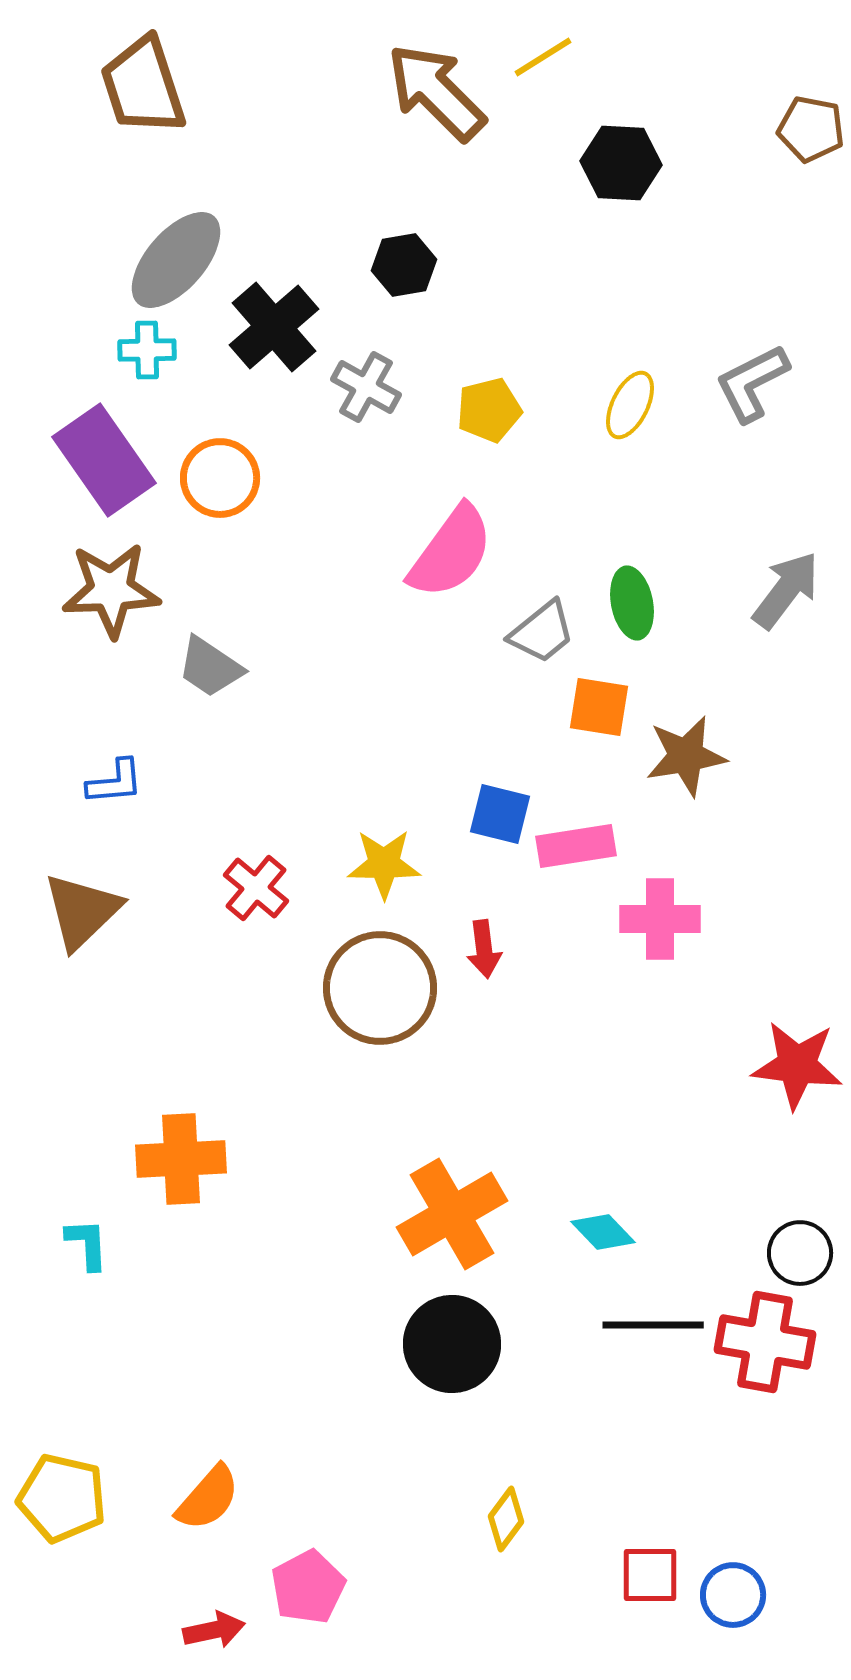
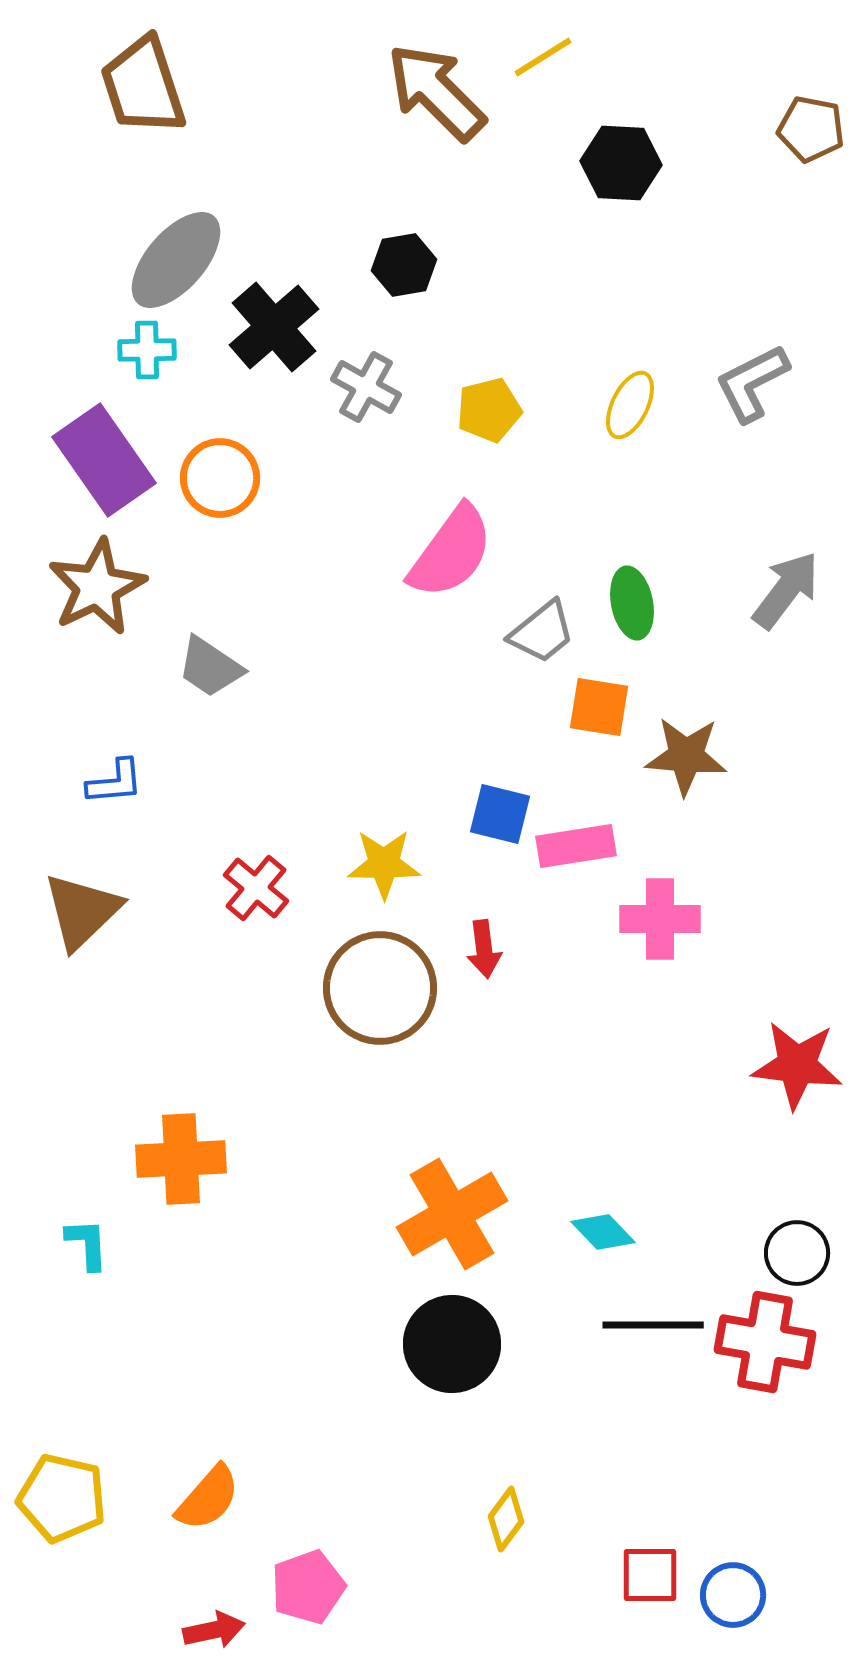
brown star at (111, 590): moved 14 px left, 3 px up; rotated 24 degrees counterclockwise
brown star at (686, 756): rotated 14 degrees clockwise
black circle at (800, 1253): moved 3 px left
pink pentagon at (308, 1587): rotated 8 degrees clockwise
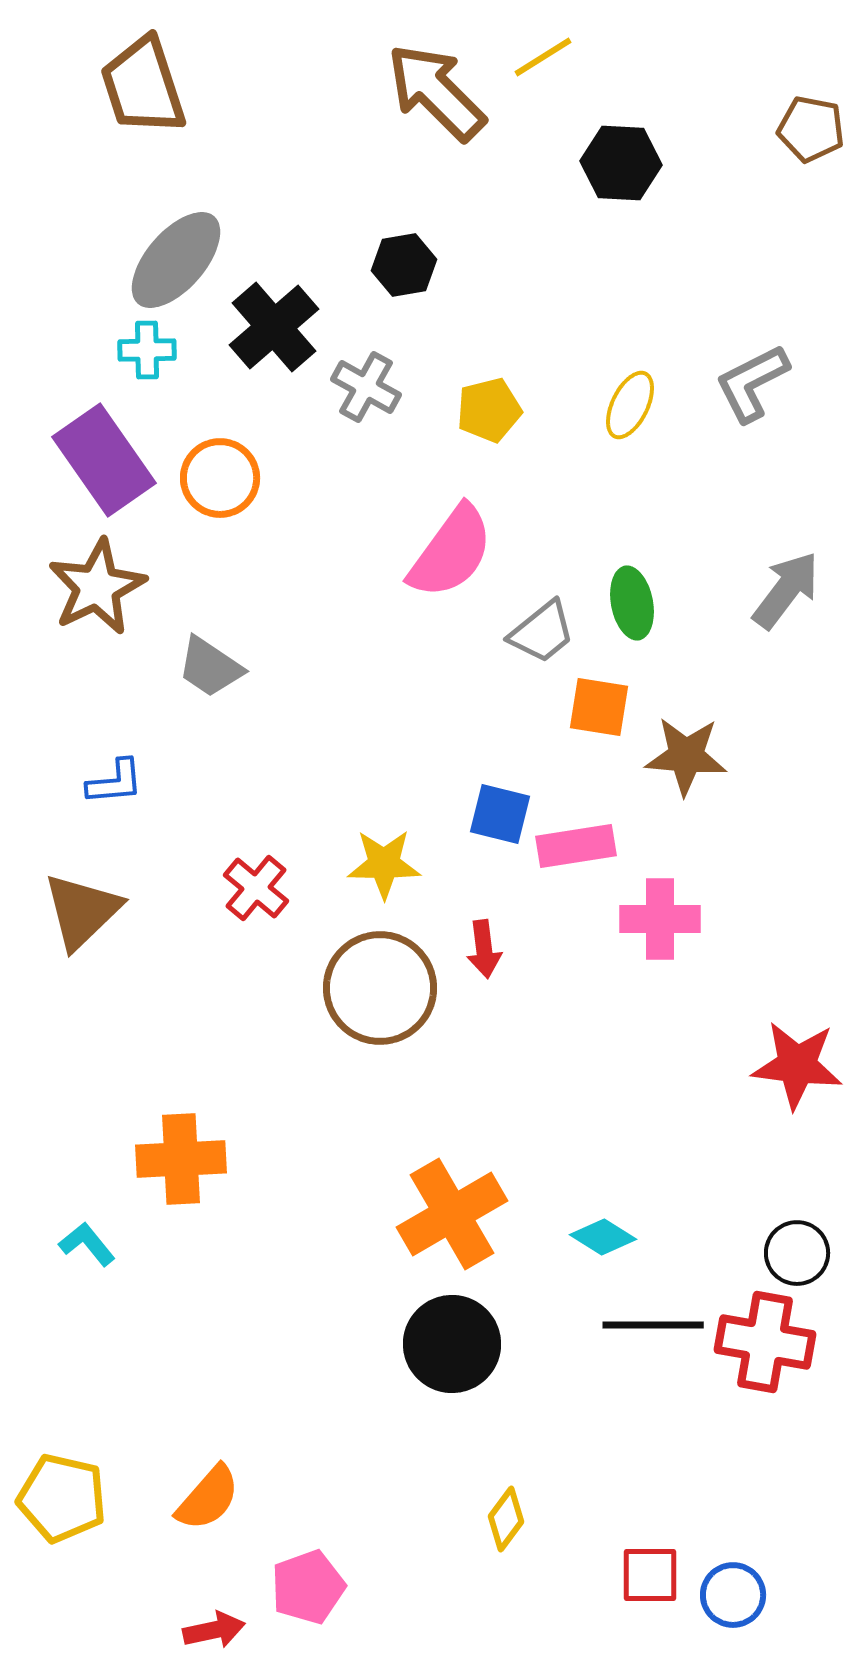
cyan diamond at (603, 1232): moved 5 px down; rotated 14 degrees counterclockwise
cyan L-shape at (87, 1244): rotated 36 degrees counterclockwise
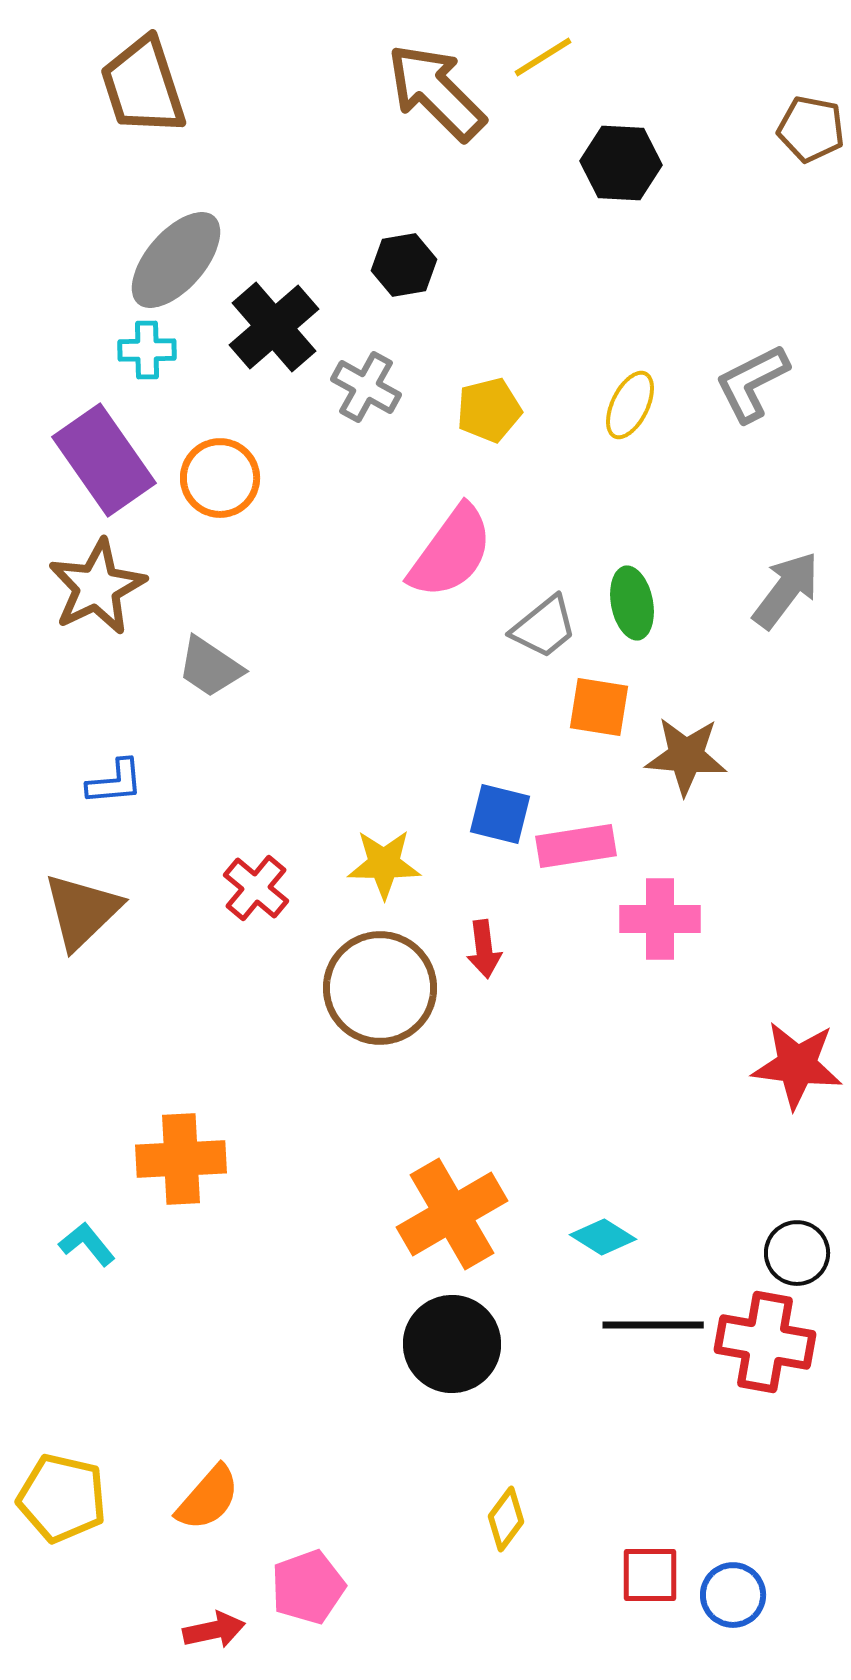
gray trapezoid at (542, 632): moved 2 px right, 5 px up
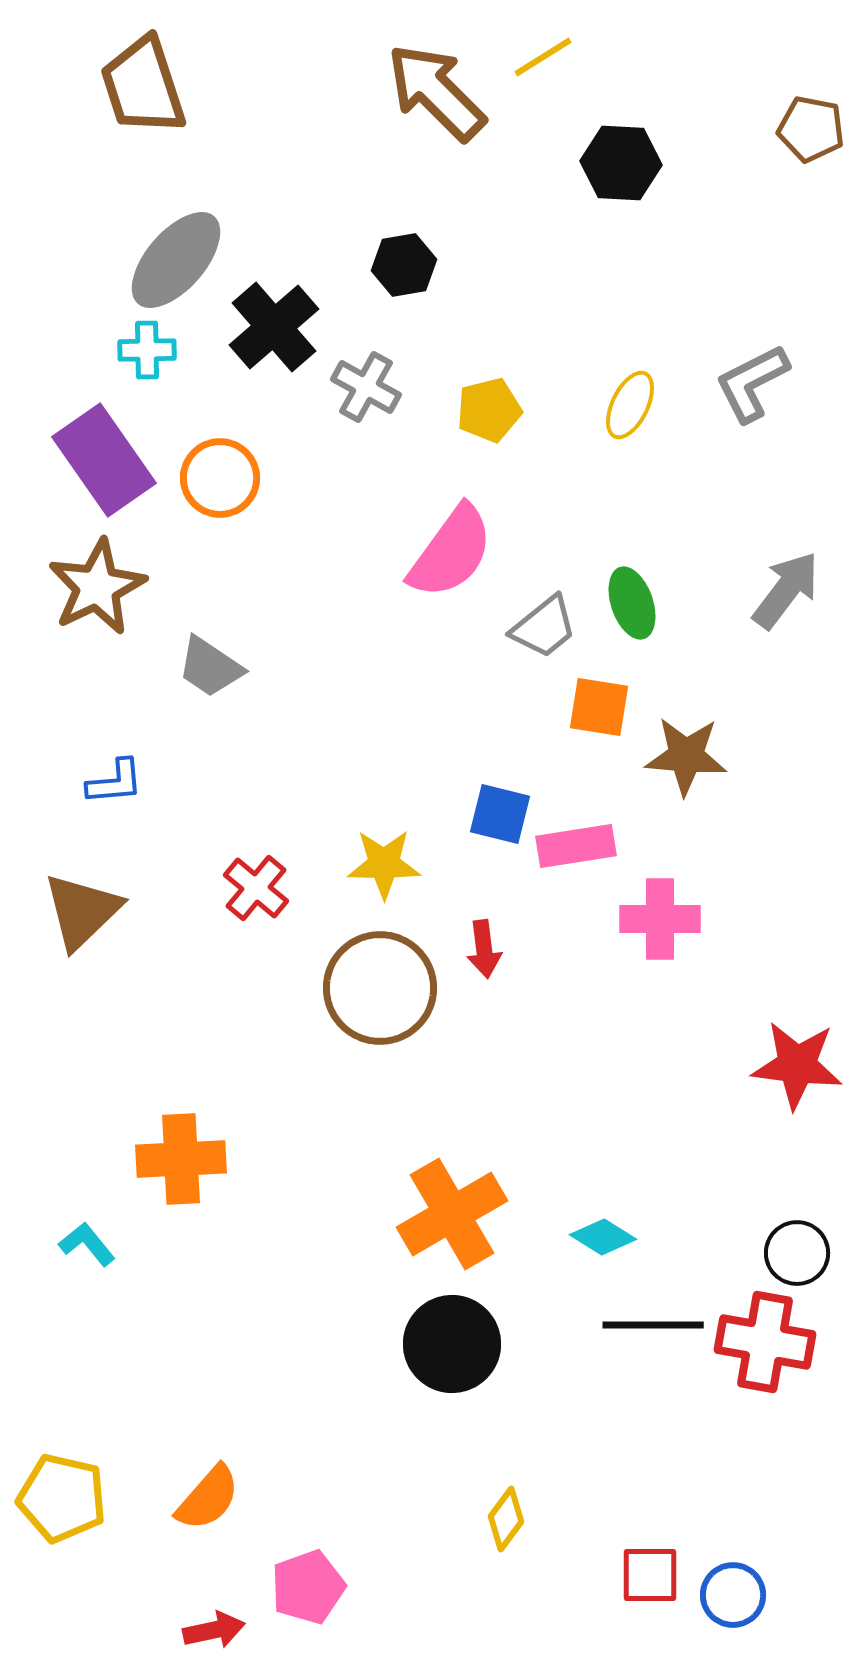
green ellipse at (632, 603): rotated 8 degrees counterclockwise
